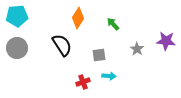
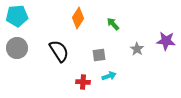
black semicircle: moved 3 px left, 6 px down
cyan arrow: rotated 24 degrees counterclockwise
red cross: rotated 24 degrees clockwise
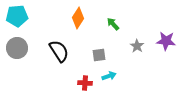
gray star: moved 3 px up
red cross: moved 2 px right, 1 px down
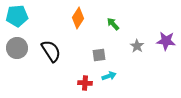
black semicircle: moved 8 px left
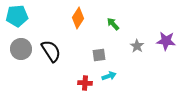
gray circle: moved 4 px right, 1 px down
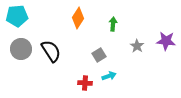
green arrow: rotated 48 degrees clockwise
gray square: rotated 24 degrees counterclockwise
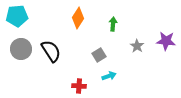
red cross: moved 6 px left, 3 px down
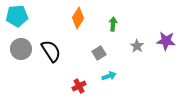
gray square: moved 2 px up
red cross: rotated 32 degrees counterclockwise
